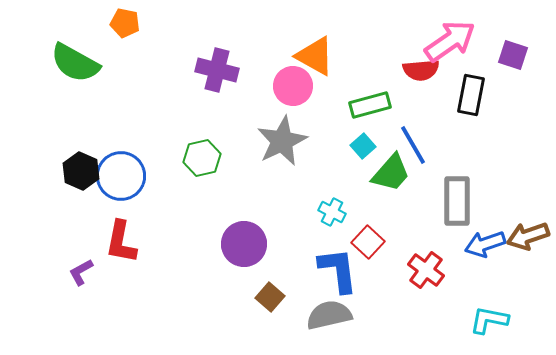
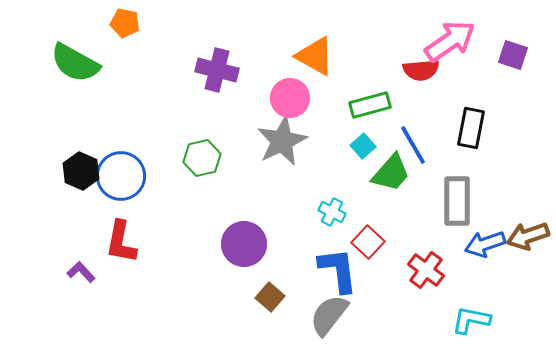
pink circle: moved 3 px left, 12 px down
black rectangle: moved 33 px down
purple L-shape: rotated 76 degrees clockwise
gray semicircle: rotated 39 degrees counterclockwise
cyan L-shape: moved 18 px left
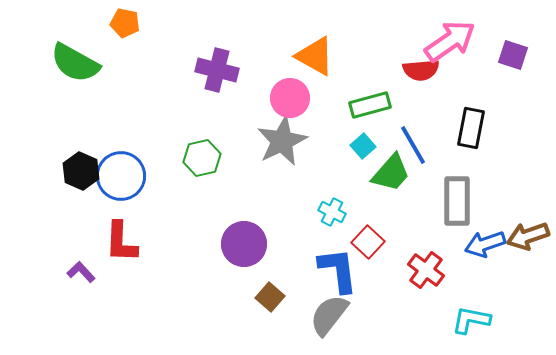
red L-shape: rotated 9 degrees counterclockwise
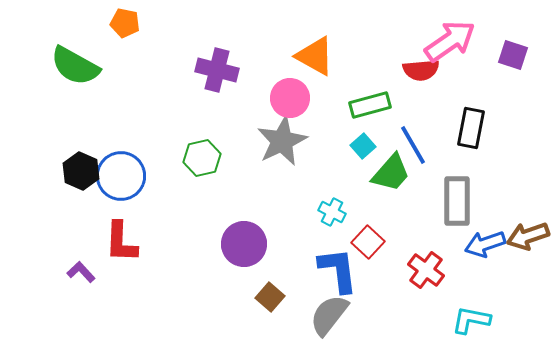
green semicircle: moved 3 px down
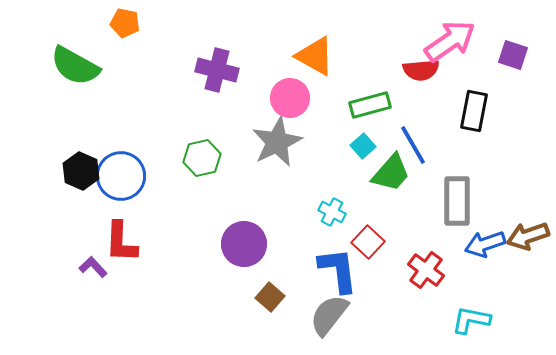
black rectangle: moved 3 px right, 17 px up
gray star: moved 5 px left, 1 px down
purple L-shape: moved 12 px right, 5 px up
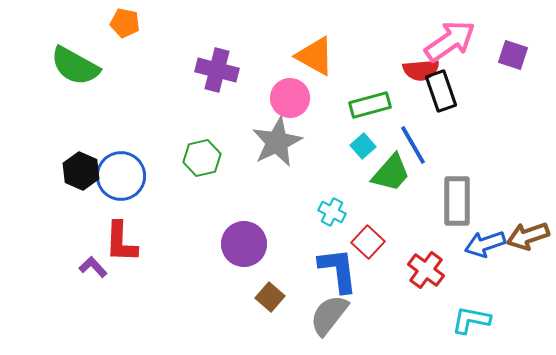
black rectangle: moved 33 px left, 20 px up; rotated 30 degrees counterclockwise
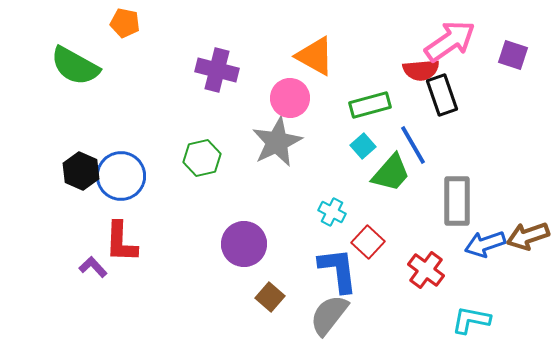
black rectangle: moved 1 px right, 4 px down
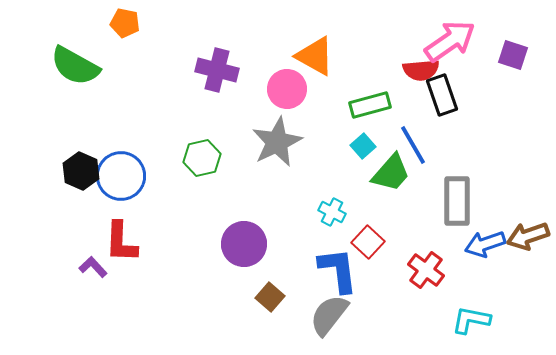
pink circle: moved 3 px left, 9 px up
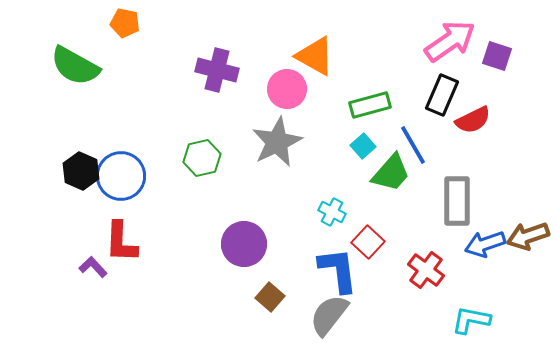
purple square: moved 16 px left, 1 px down
red semicircle: moved 52 px right, 50 px down; rotated 21 degrees counterclockwise
black rectangle: rotated 42 degrees clockwise
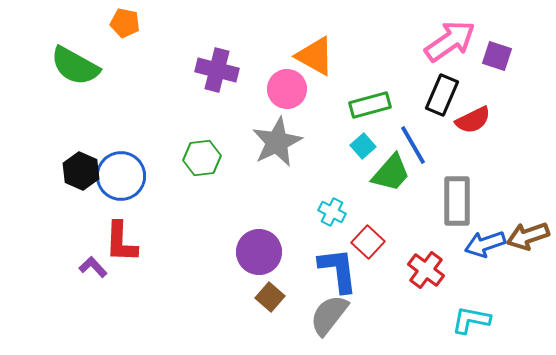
green hexagon: rotated 6 degrees clockwise
purple circle: moved 15 px right, 8 px down
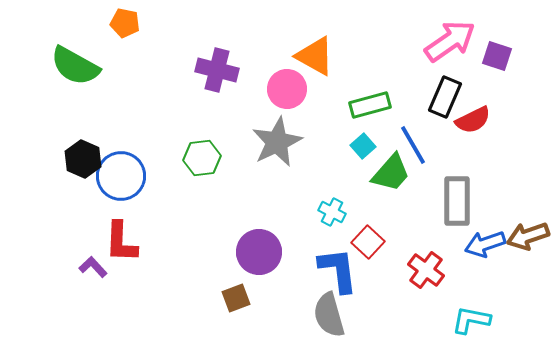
black rectangle: moved 3 px right, 2 px down
black hexagon: moved 2 px right, 12 px up
brown square: moved 34 px left, 1 px down; rotated 28 degrees clockwise
gray semicircle: rotated 54 degrees counterclockwise
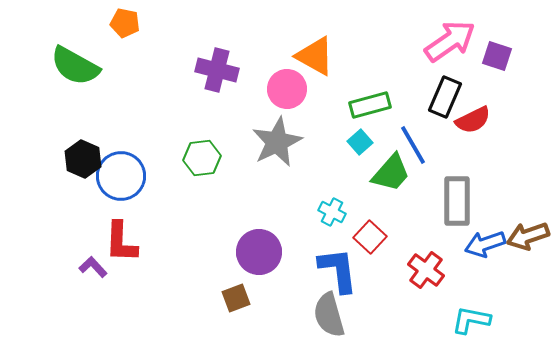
cyan square: moved 3 px left, 4 px up
red square: moved 2 px right, 5 px up
